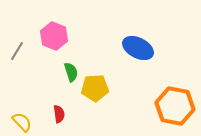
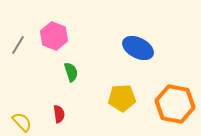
gray line: moved 1 px right, 6 px up
yellow pentagon: moved 27 px right, 10 px down
orange hexagon: moved 2 px up
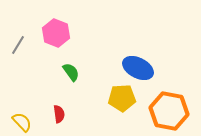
pink hexagon: moved 2 px right, 3 px up
blue ellipse: moved 20 px down
green semicircle: rotated 18 degrees counterclockwise
orange hexagon: moved 6 px left, 7 px down
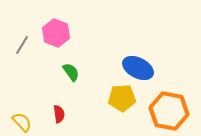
gray line: moved 4 px right
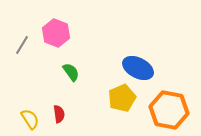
yellow pentagon: rotated 20 degrees counterclockwise
orange hexagon: moved 1 px up
yellow semicircle: moved 8 px right, 3 px up; rotated 10 degrees clockwise
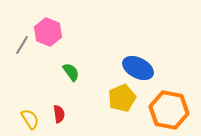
pink hexagon: moved 8 px left, 1 px up
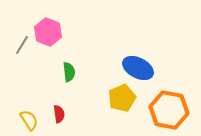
green semicircle: moved 2 px left; rotated 30 degrees clockwise
yellow semicircle: moved 1 px left, 1 px down
